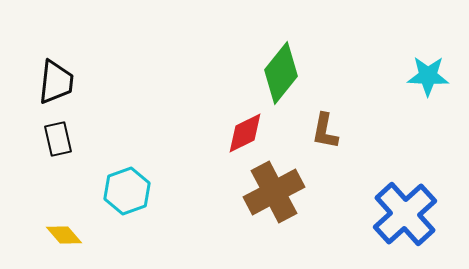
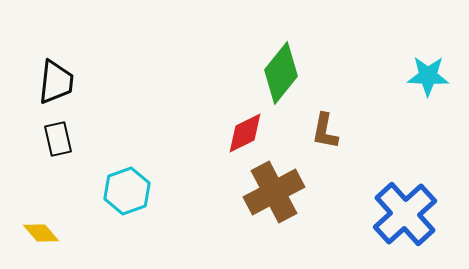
yellow diamond: moved 23 px left, 2 px up
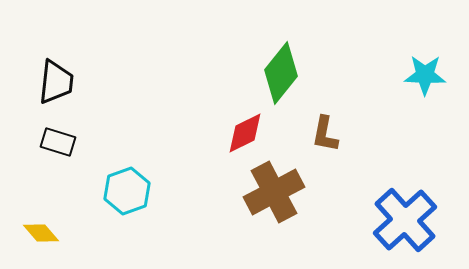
cyan star: moved 3 px left, 1 px up
brown L-shape: moved 3 px down
black rectangle: moved 3 px down; rotated 60 degrees counterclockwise
blue cross: moved 6 px down
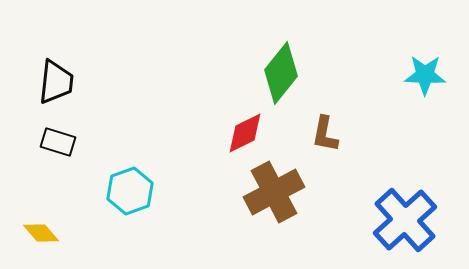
cyan hexagon: moved 3 px right
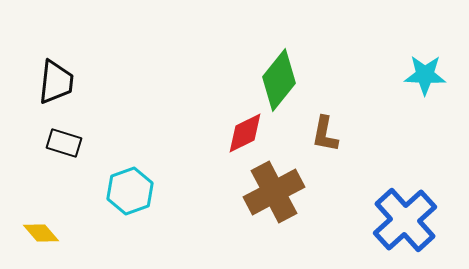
green diamond: moved 2 px left, 7 px down
black rectangle: moved 6 px right, 1 px down
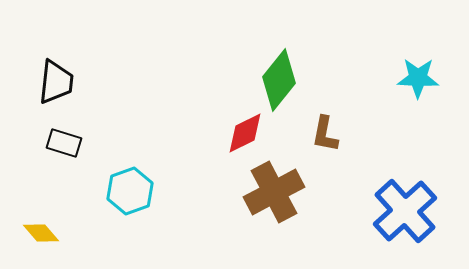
cyan star: moved 7 px left, 3 px down
blue cross: moved 9 px up
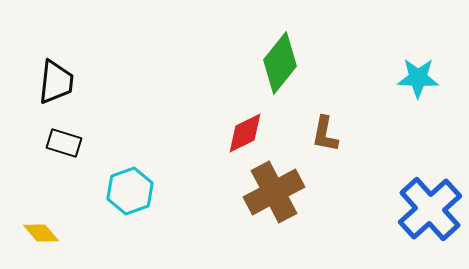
green diamond: moved 1 px right, 17 px up
blue cross: moved 25 px right, 2 px up
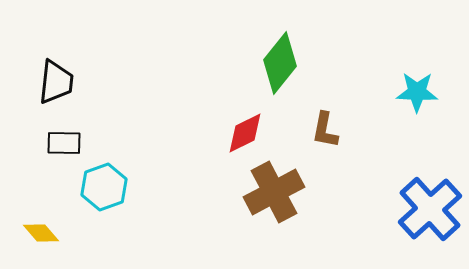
cyan star: moved 1 px left, 14 px down
brown L-shape: moved 4 px up
black rectangle: rotated 16 degrees counterclockwise
cyan hexagon: moved 26 px left, 4 px up
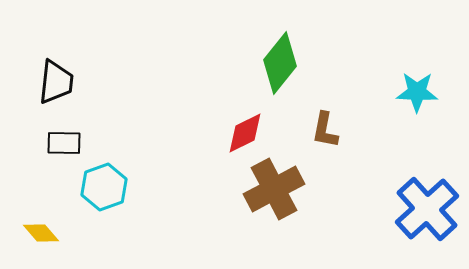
brown cross: moved 3 px up
blue cross: moved 3 px left
